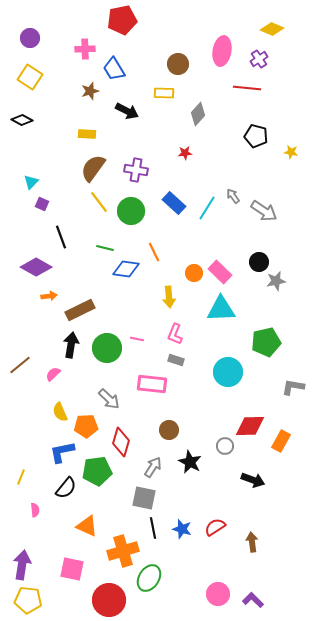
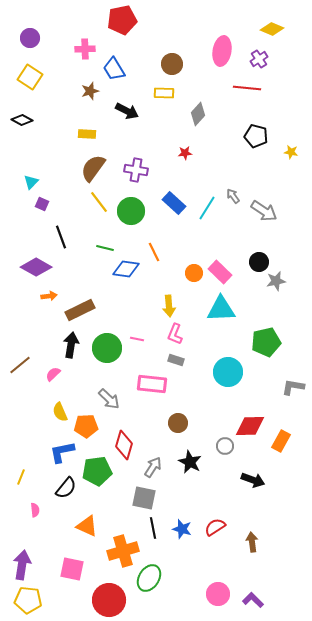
brown circle at (178, 64): moved 6 px left
yellow arrow at (169, 297): moved 9 px down
brown circle at (169, 430): moved 9 px right, 7 px up
red diamond at (121, 442): moved 3 px right, 3 px down
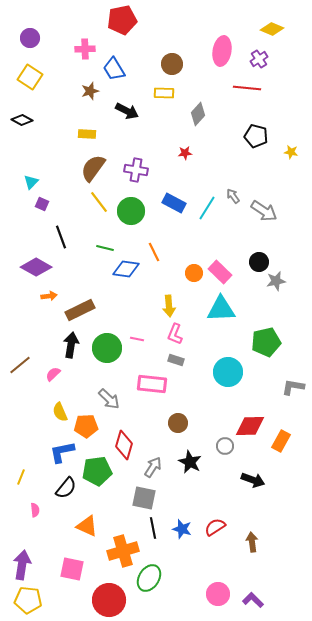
blue rectangle at (174, 203): rotated 15 degrees counterclockwise
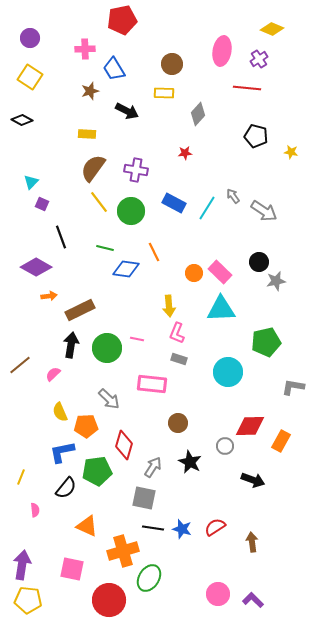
pink L-shape at (175, 334): moved 2 px right, 1 px up
gray rectangle at (176, 360): moved 3 px right, 1 px up
black line at (153, 528): rotated 70 degrees counterclockwise
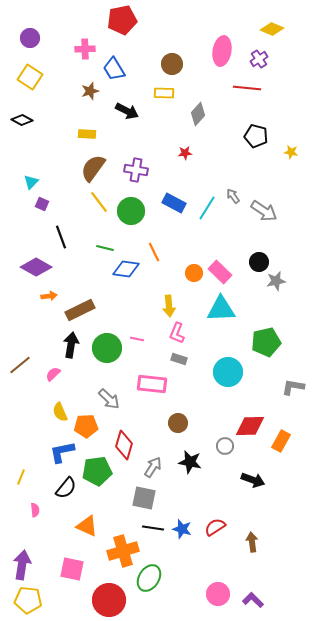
black star at (190, 462): rotated 15 degrees counterclockwise
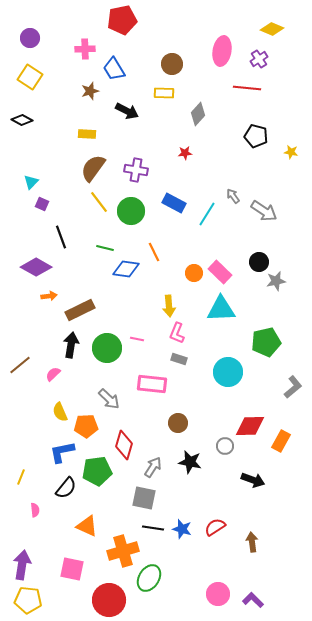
cyan line at (207, 208): moved 6 px down
gray L-shape at (293, 387): rotated 130 degrees clockwise
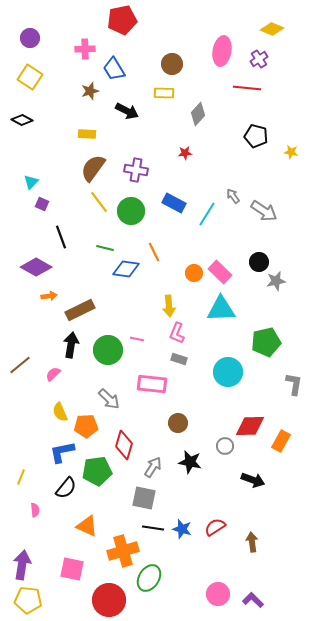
green circle at (107, 348): moved 1 px right, 2 px down
gray L-shape at (293, 387): moved 1 px right, 3 px up; rotated 40 degrees counterclockwise
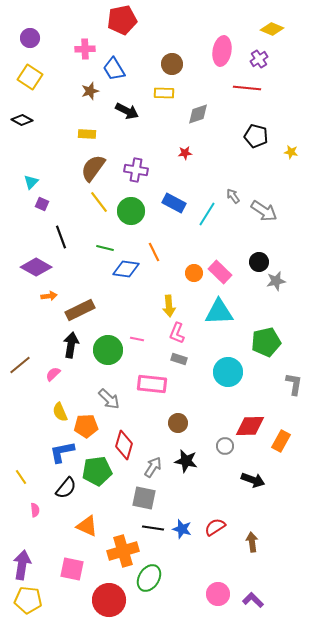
gray diamond at (198, 114): rotated 30 degrees clockwise
cyan triangle at (221, 309): moved 2 px left, 3 px down
black star at (190, 462): moved 4 px left, 1 px up
yellow line at (21, 477): rotated 56 degrees counterclockwise
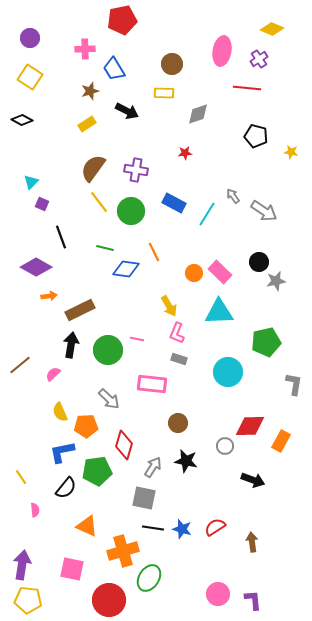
yellow rectangle at (87, 134): moved 10 px up; rotated 36 degrees counterclockwise
yellow arrow at (169, 306): rotated 25 degrees counterclockwise
purple L-shape at (253, 600): rotated 40 degrees clockwise
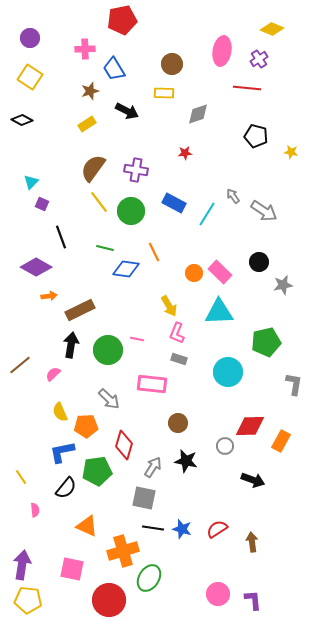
gray star at (276, 281): moved 7 px right, 4 px down
red semicircle at (215, 527): moved 2 px right, 2 px down
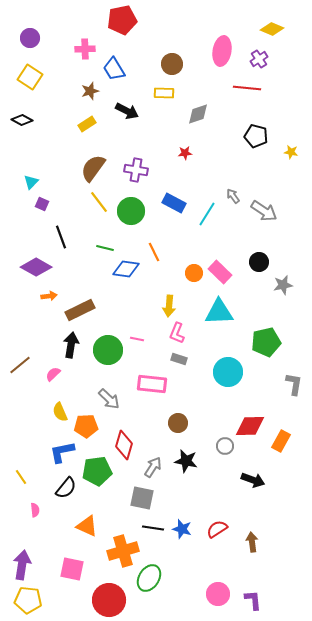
yellow arrow at (169, 306): rotated 35 degrees clockwise
gray square at (144, 498): moved 2 px left
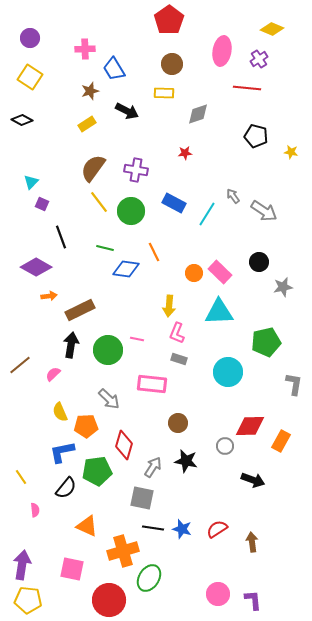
red pentagon at (122, 20): moved 47 px right; rotated 24 degrees counterclockwise
gray star at (283, 285): moved 2 px down
